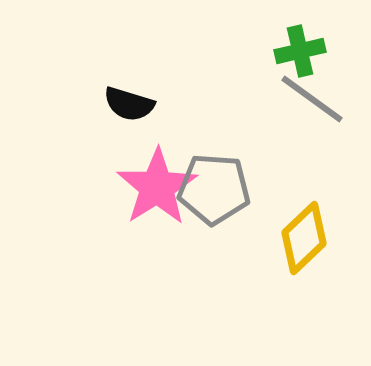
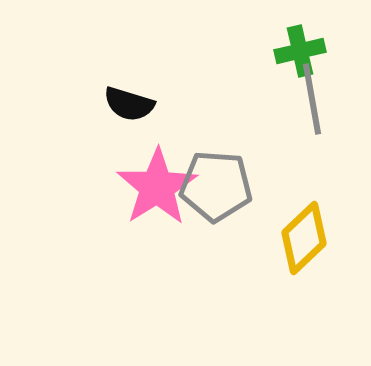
gray line: rotated 44 degrees clockwise
gray pentagon: moved 2 px right, 3 px up
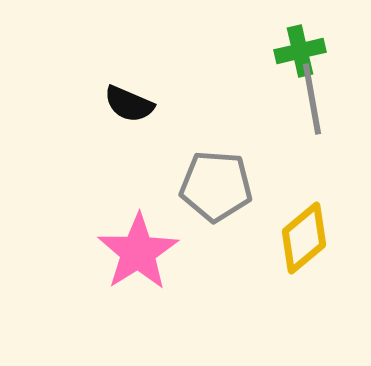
black semicircle: rotated 6 degrees clockwise
pink star: moved 19 px left, 65 px down
yellow diamond: rotated 4 degrees clockwise
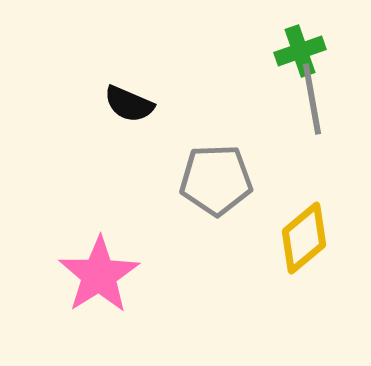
green cross: rotated 6 degrees counterclockwise
gray pentagon: moved 6 px up; rotated 6 degrees counterclockwise
pink star: moved 39 px left, 23 px down
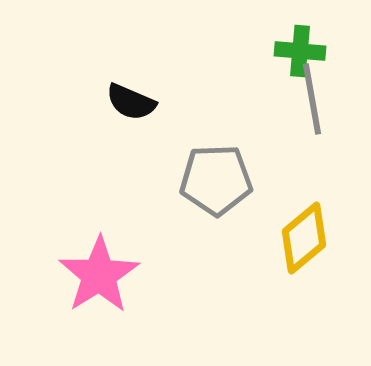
green cross: rotated 24 degrees clockwise
black semicircle: moved 2 px right, 2 px up
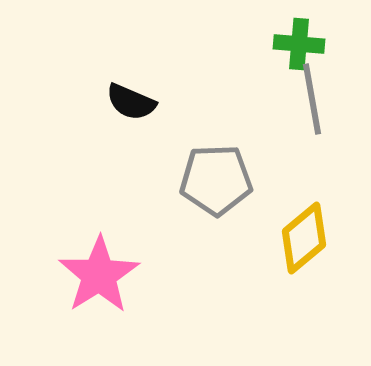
green cross: moved 1 px left, 7 px up
